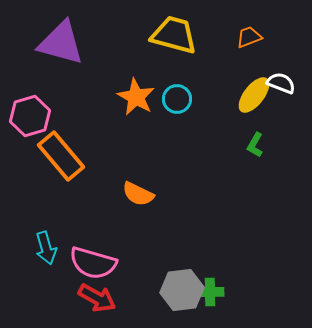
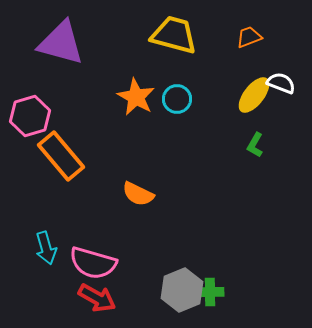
gray hexagon: rotated 15 degrees counterclockwise
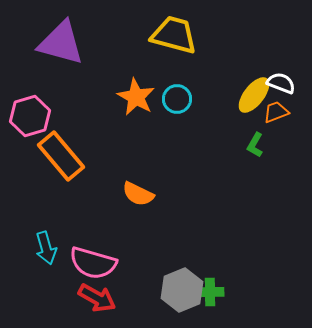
orange trapezoid: moved 27 px right, 75 px down
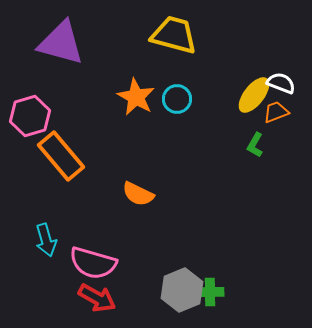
cyan arrow: moved 8 px up
